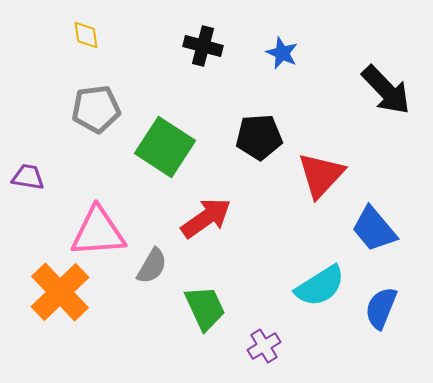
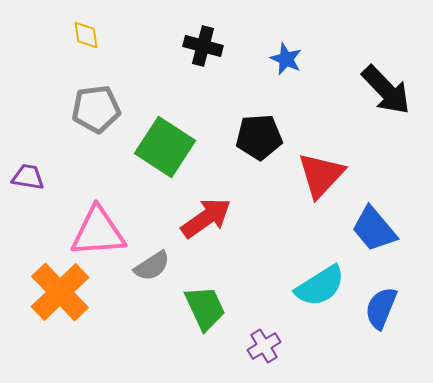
blue star: moved 4 px right, 6 px down
gray semicircle: rotated 27 degrees clockwise
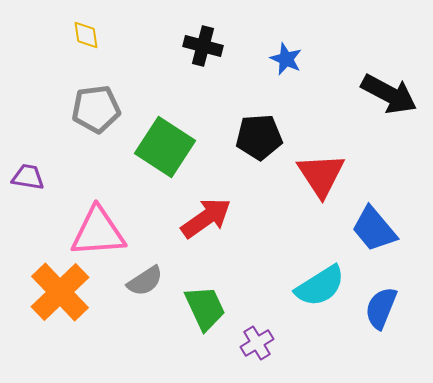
black arrow: moved 3 px right, 4 px down; rotated 18 degrees counterclockwise
red triangle: rotated 16 degrees counterclockwise
gray semicircle: moved 7 px left, 15 px down
purple cross: moved 7 px left, 3 px up
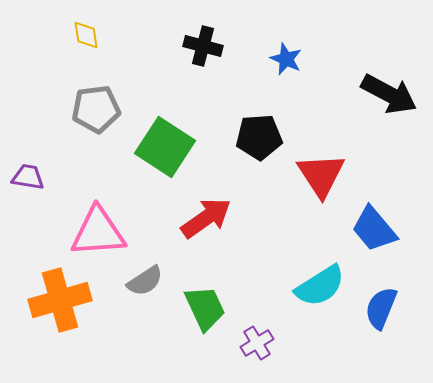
orange cross: moved 8 px down; rotated 28 degrees clockwise
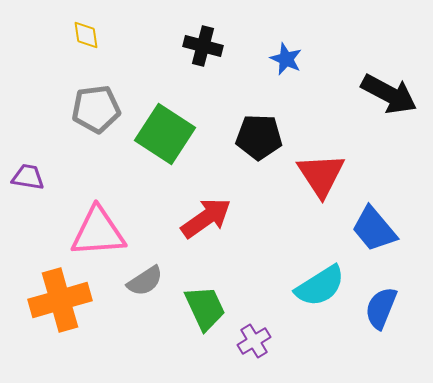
black pentagon: rotated 6 degrees clockwise
green square: moved 13 px up
purple cross: moved 3 px left, 2 px up
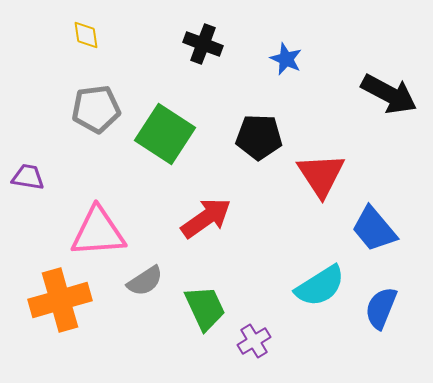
black cross: moved 2 px up; rotated 6 degrees clockwise
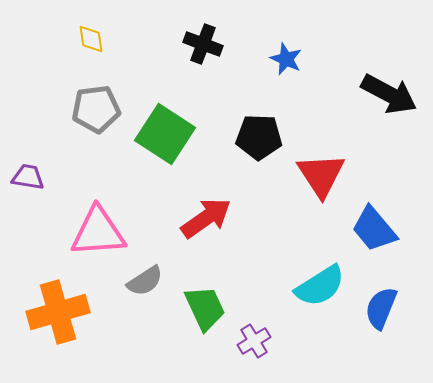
yellow diamond: moved 5 px right, 4 px down
orange cross: moved 2 px left, 12 px down
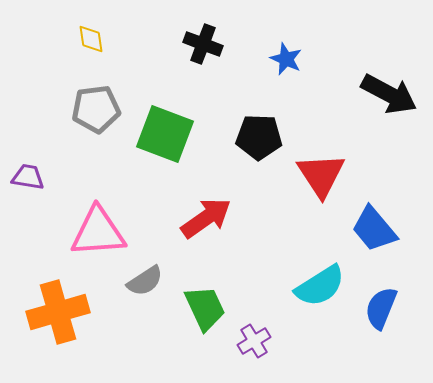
green square: rotated 12 degrees counterclockwise
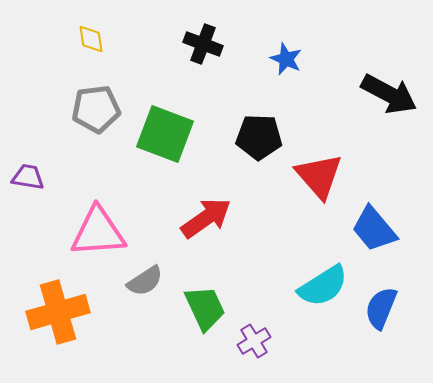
red triangle: moved 2 px left, 1 px down; rotated 8 degrees counterclockwise
cyan semicircle: moved 3 px right
